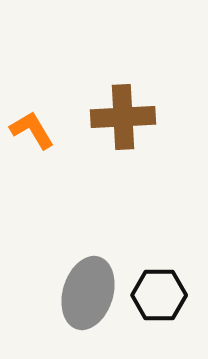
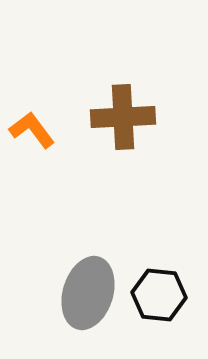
orange L-shape: rotated 6 degrees counterclockwise
black hexagon: rotated 6 degrees clockwise
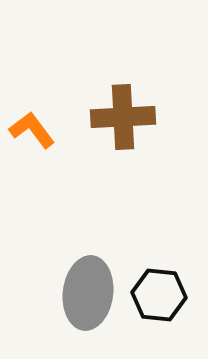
gray ellipse: rotated 10 degrees counterclockwise
